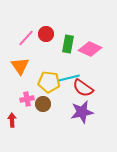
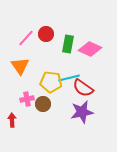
yellow pentagon: moved 2 px right
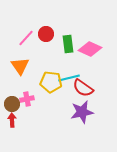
green rectangle: rotated 18 degrees counterclockwise
brown circle: moved 31 px left
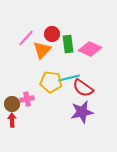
red circle: moved 6 px right
orange triangle: moved 22 px right, 16 px up; rotated 18 degrees clockwise
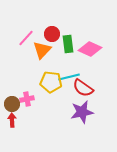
cyan line: moved 1 px up
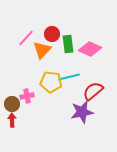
red semicircle: moved 10 px right, 3 px down; rotated 105 degrees clockwise
pink cross: moved 3 px up
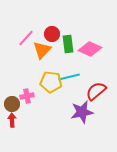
red semicircle: moved 3 px right
